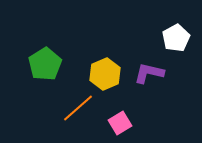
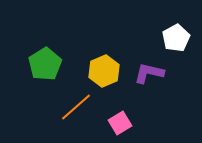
yellow hexagon: moved 1 px left, 3 px up
orange line: moved 2 px left, 1 px up
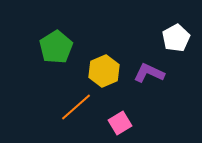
green pentagon: moved 11 px right, 17 px up
purple L-shape: rotated 12 degrees clockwise
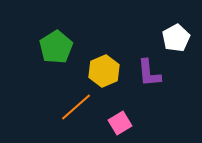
purple L-shape: rotated 120 degrees counterclockwise
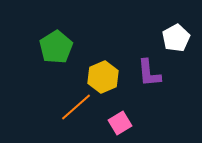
yellow hexagon: moved 1 px left, 6 px down
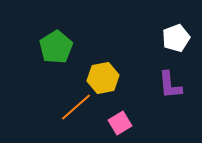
white pentagon: rotated 8 degrees clockwise
purple L-shape: moved 21 px right, 12 px down
yellow hexagon: moved 1 px down; rotated 12 degrees clockwise
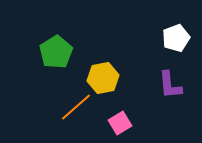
green pentagon: moved 5 px down
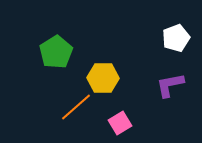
yellow hexagon: rotated 12 degrees clockwise
purple L-shape: rotated 84 degrees clockwise
